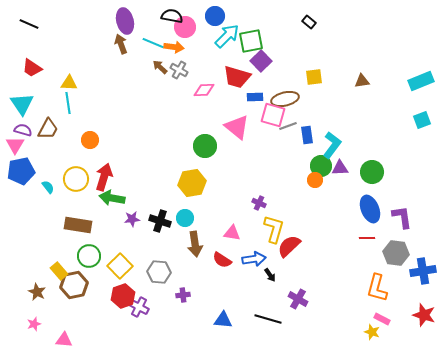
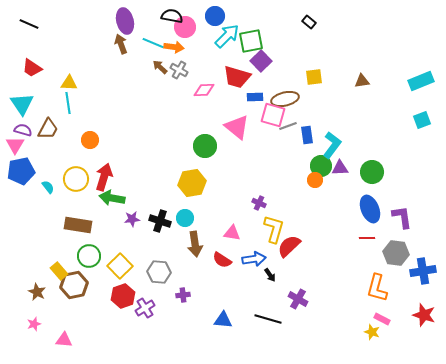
purple cross at (139, 307): moved 6 px right, 1 px down; rotated 30 degrees clockwise
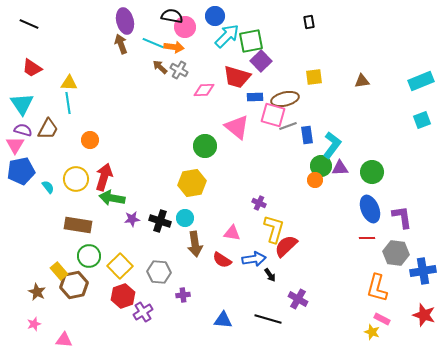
black rectangle at (309, 22): rotated 40 degrees clockwise
red semicircle at (289, 246): moved 3 px left
purple cross at (145, 308): moved 2 px left, 4 px down
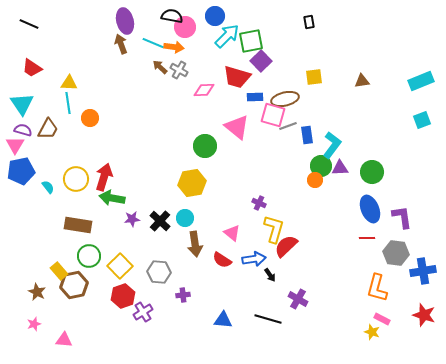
orange circle at (90, 140): moved 22 px up
black cross at (160, 221): rotated 25 degrees clockwise
pink triangle at (232, 233): rotated 30 degrees clockwise
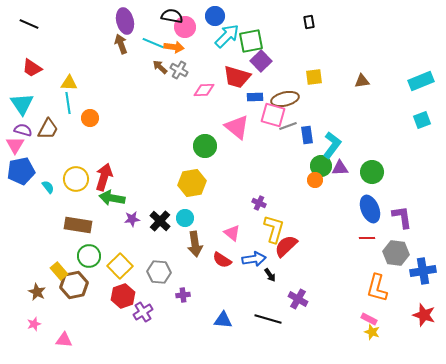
pink rectangle at (382, 319): moved 13 px left
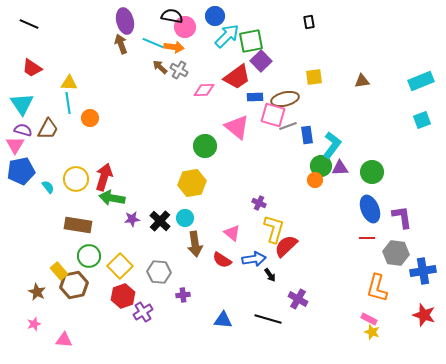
red trapezoid at (237, 77): rotated 52 degrees counterclockwise
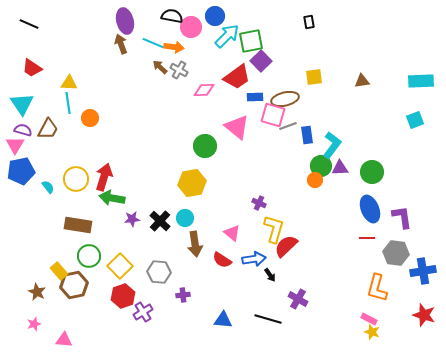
pink circle at (185, 27): moved 6 px right
cyan rectangle at (421, 81): rotated 20 degrees clockwise
cyan square at (422, 120): moved 7 px left
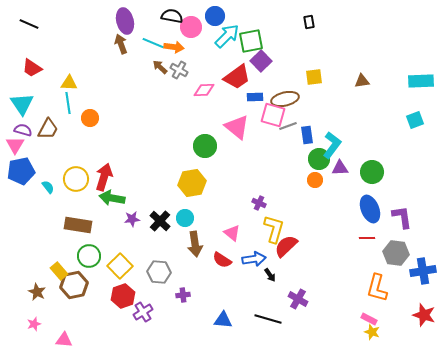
green circle at (321, 166): moved 2 px left, 7 px up
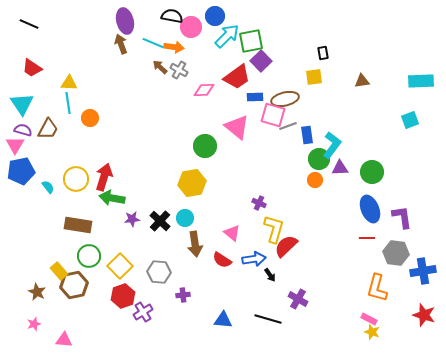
black rectangle at (309, 22): moved 14 px right, 31 px down
cyan square at (415, 120): moved 5 px left
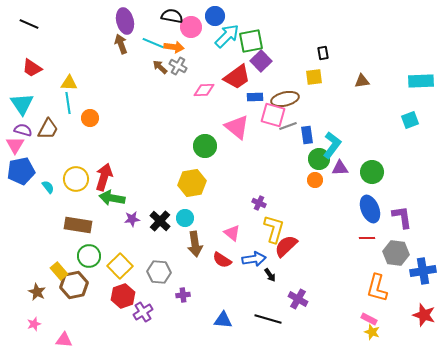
gray cross at (179, 70): moved 1 px left, 4 px up
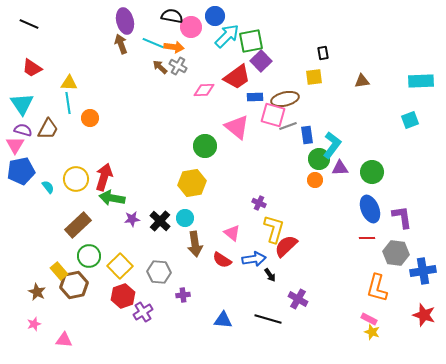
brown rectangle at (78, 225): rotated 52 degrees counterclockwise
